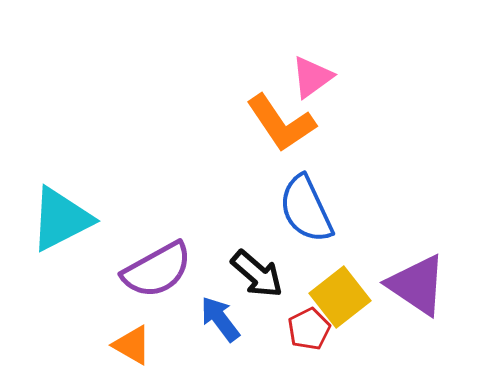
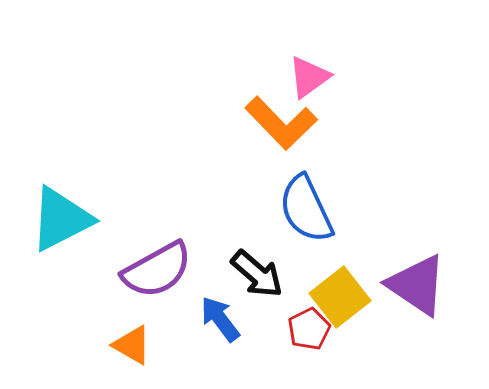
pink triangle: moved 3 px left
orange L-shape: rotated 10 degrees counterclockwise
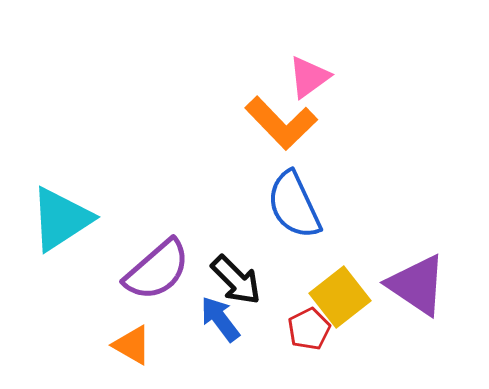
blue semicircle: moved 12 px left, 4 px up
cyan triangle: rotated 6 degrees counterclockwise
purple semicircle: rotated 12 degrees counterclockwise
black arrow: moved 21 px left, 6 px down; rotated 4 degrees clockwise
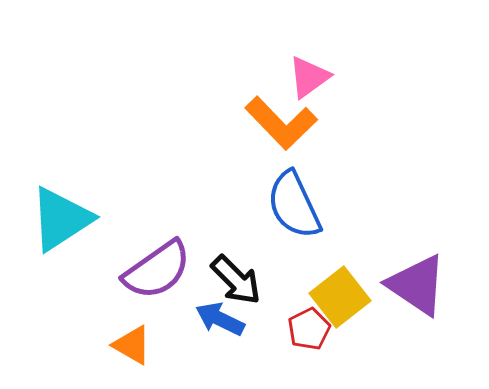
purple semicircle: rotated 6 degrees clockwise
blue arrow: rotated 27 degrees counterclockwise
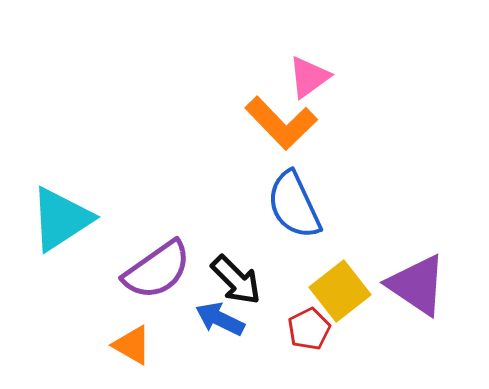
yellow square: moved 6 px up
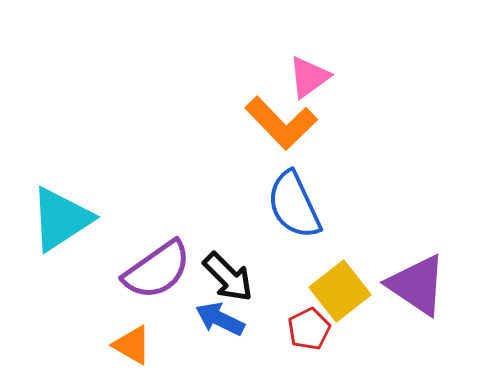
black arrow: moved 8 px left, 3 px up
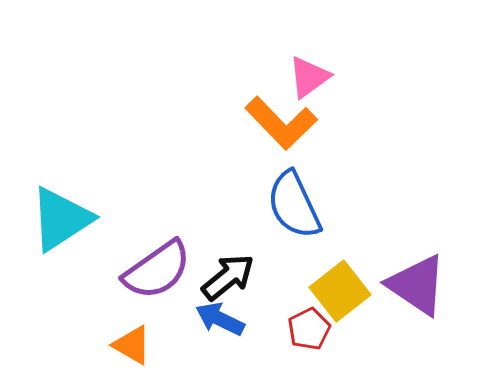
black arrow: rotated 84 degrees counterclockwise
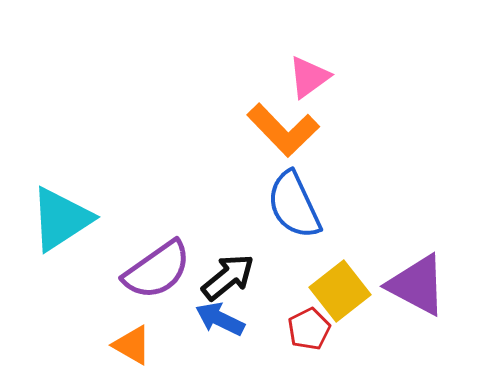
orange L-shape: moved 2 px right, 7 px down
purple triangle: rotated 6 degrees counterclockwise
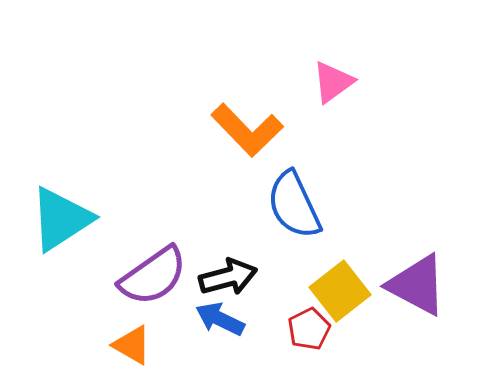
pink triangle: moved 24 px right, 5 px down
orange L-shape: moved 36 px left
purple semicircle: moved 4 px left, 6 px down
black arrow: rotated 24 degrees clockwise
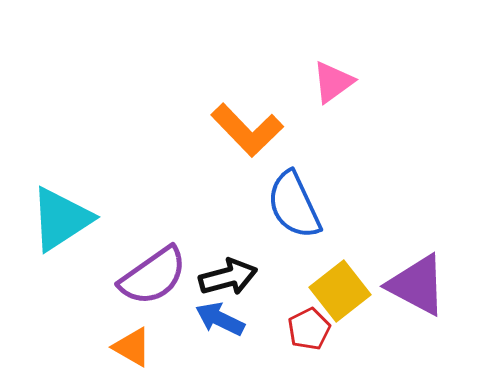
orange triangle: moved 2 px down
